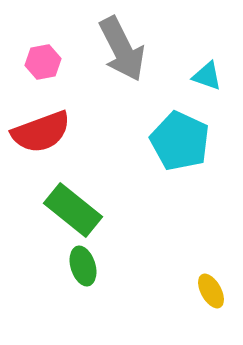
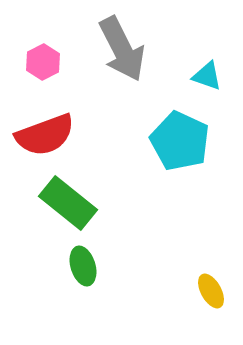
pink hexagon: rotated 16 degrees counterclockwise
red semicircle: moved 4 px right, 3 px down
green rectangle: moved 5 px left, 7 px up
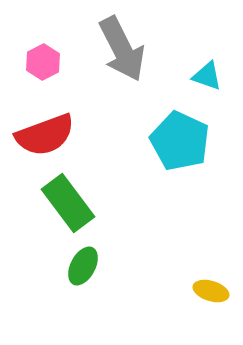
green rectangle: rotated 14 degrees clockwise
green ellipse: rotated 45 degrees clockwise
yellow ellipse: rotated 44 degrees counterclockwise
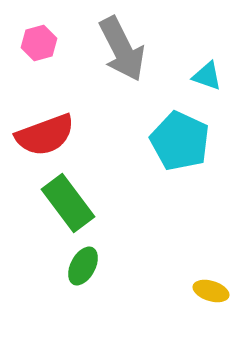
pink hexagon: moved 4 px left, 19 px up; rotated 12 degrees clockwise
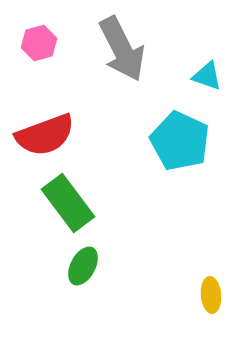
yellow ellipse: moved 4 px down; rotated 68 degrees clockwise
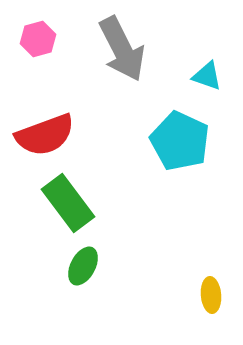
pink hexagon: moved 1 px left, 4 px up
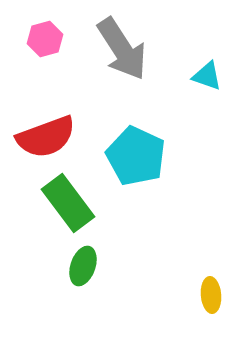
pink hexagon: moved 7 px right
gray arrow: rotated 6 degrees counterclockwise
red semicircle: moved 1 px right, 2 px down
cyan pentagon: moved 44 px left, 15 px down
green ellipse: rotated 9 degrees counterclockwise
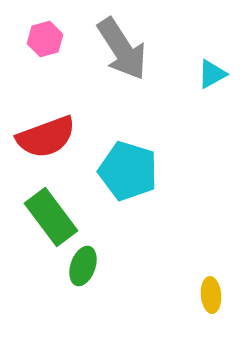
cyan triangle: moved 5 px right, 2 px up; rotated 48 degrees counterclockwise
cyan pentagon: moved 8 px left, 15 px down; rotated 8 degrees counterclockwise
green rectangle: moved 17 px left, 14 px down
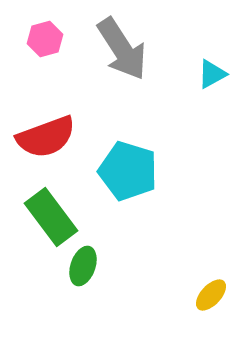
yellow ellipse: rotated 48 degrees clockwise
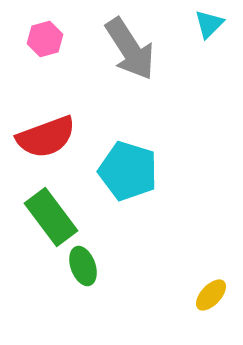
gray arrow: moved 8 px right
cyan triangle: moved 3 px left, 50 px up; rotated 16 degrees counterclockwise
green ellipse: rotated 39 degrees counterclockwise
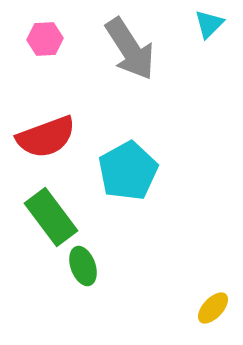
pink hexagon: rotated 12 degrees clockwise
cyan pentagon: rotated 26 degrees clockwise
yellow ellipse: moved 2 px right, 13 px down
